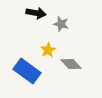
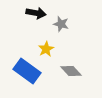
yellow star: moved 2 px left, 1 px up
gray diamond: moved 7 px down
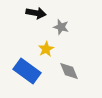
gray star: moved 3 px down
gray diamond: moved 2 px left; rotated 20 degrees clockwise
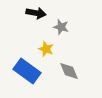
yellow star: rotated 21 degrees counterclockwise
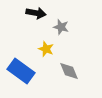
blue rectangle: moved 6 px left
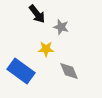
black arrow: moved 1 px right, 1 px down; rotated 42 degrees clockwise
yellow star: rotated 21 degrees counterclockwise
